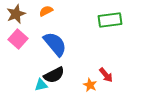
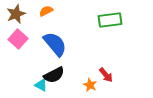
cyan triangle: rotated 40 degrees clockwise
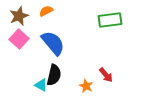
brown star: moved 3 px right, 2 px down
pink square: moved 1 px right
blue semicircle: moved 2 px left, 1 px up
black semicircle: rotated 50 degrees counterclockwise
orange star: moved 4 px left, 1 px down
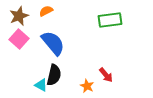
orange star: moved 1 px right
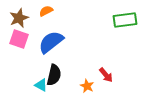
brown star: moved 2 px down
green rectangle: moved 15 px right
pink square: rotated 24 degrees counterclockwise
blue semicircle: moved 2 px left, 1 px up; rotated 88 degrees counterclockwise
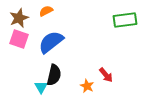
cyan triangle: moved 2 px down; rotated 32 degrees clockwise
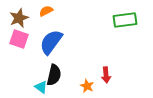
blue semicircle: rotated 16 degrees counterclockwise
red arrow: rotated 35 degrees clockwise
cyan triangle: rotated 24 degrees counterclockwise
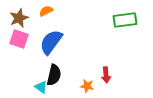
orange star: rotated 16 degrees counterclockwise
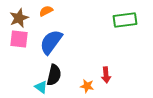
pink square: rotated 12 degrees counterclockwise
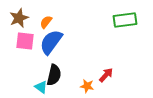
orange semicircle: moved 11 px down; rotated 24 degrees counterclockwise
pink square: moved 6 px right, 2 px down
red arrow: rotated 133 degrees counterclockwise
